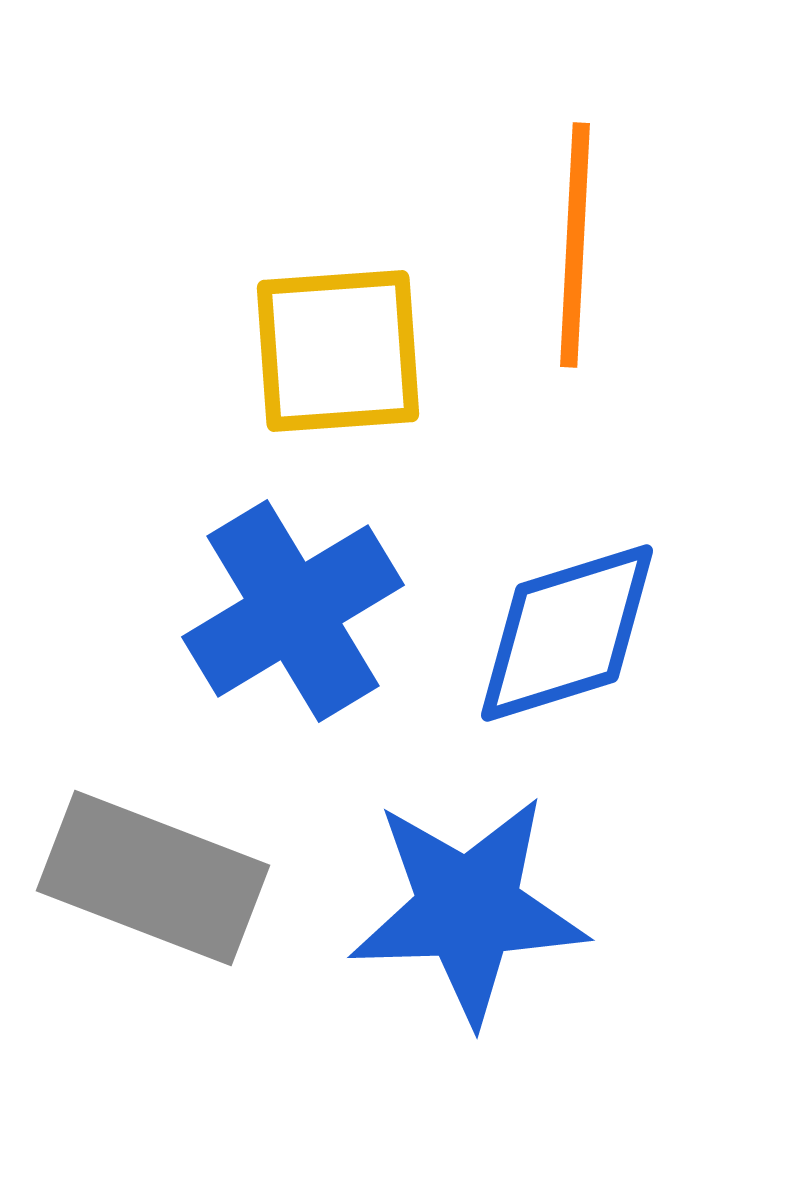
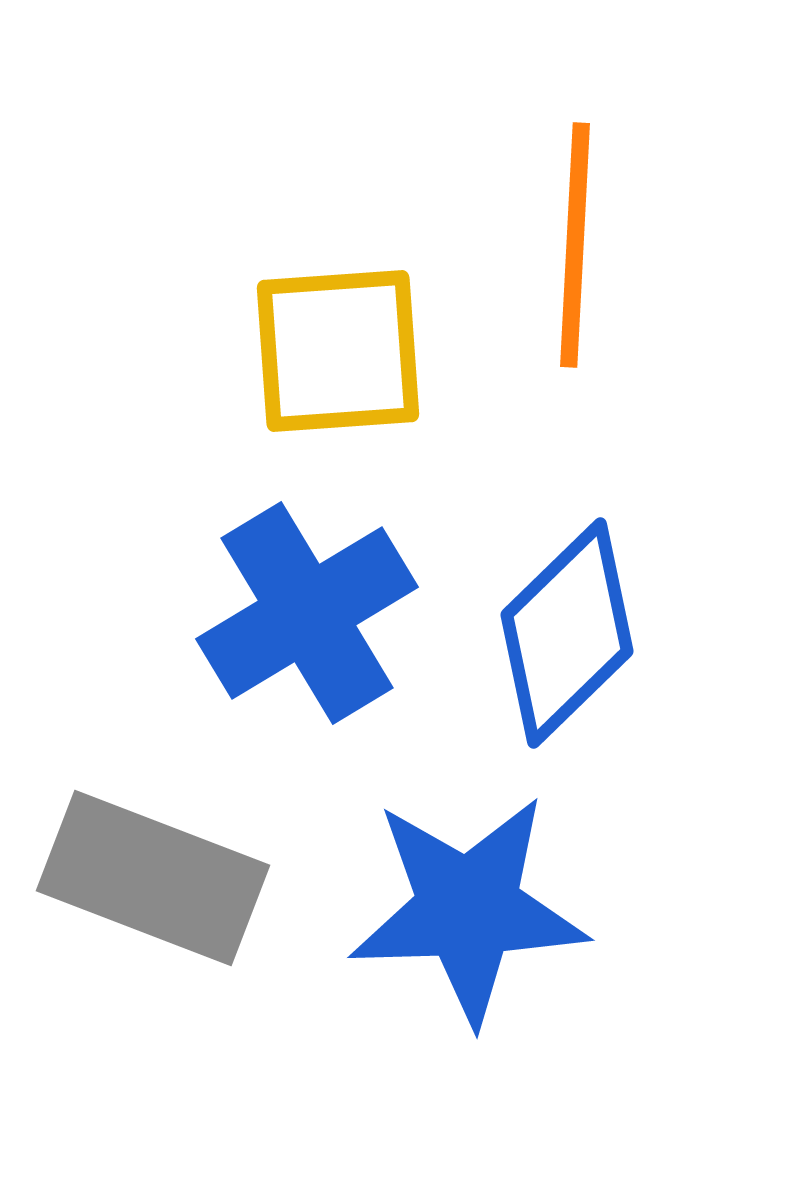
blue cross: moved 14 px right, 2 px down
blue diamond: rotated 27 degrees counterclockwise
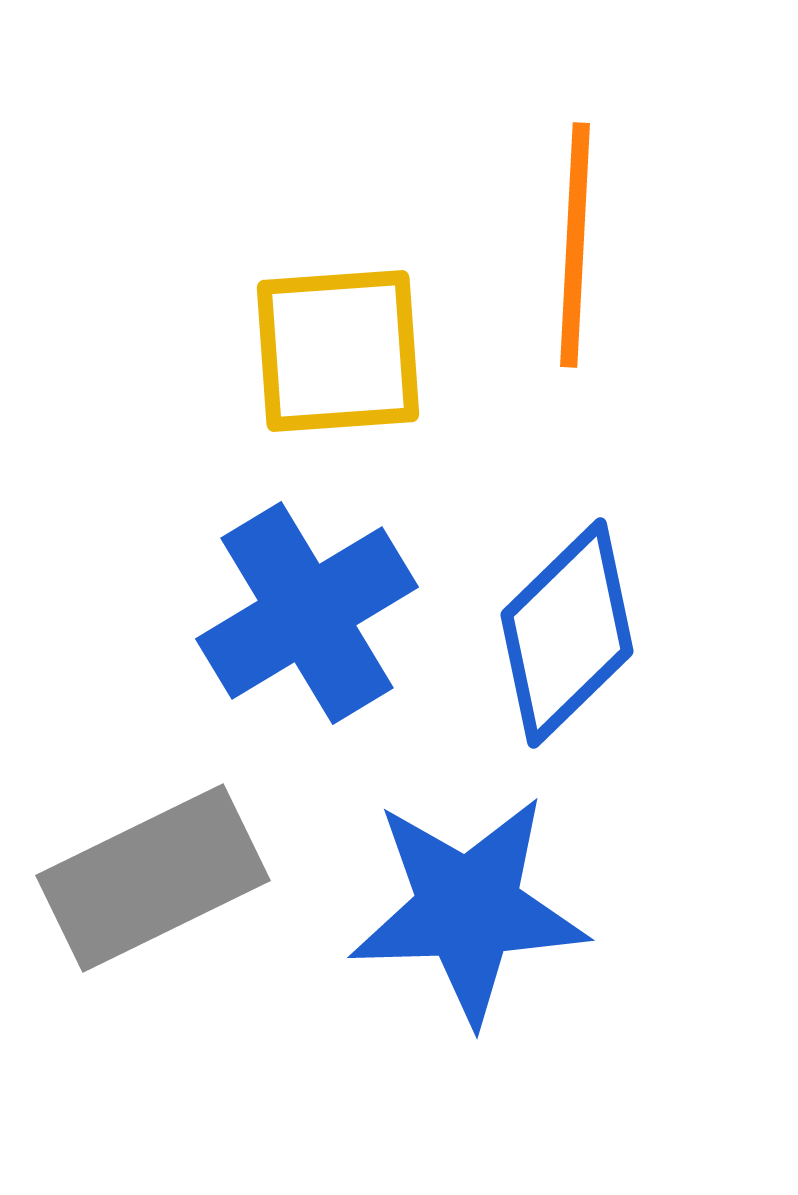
gray rectangle: rotated 47 degrees counterclockwise
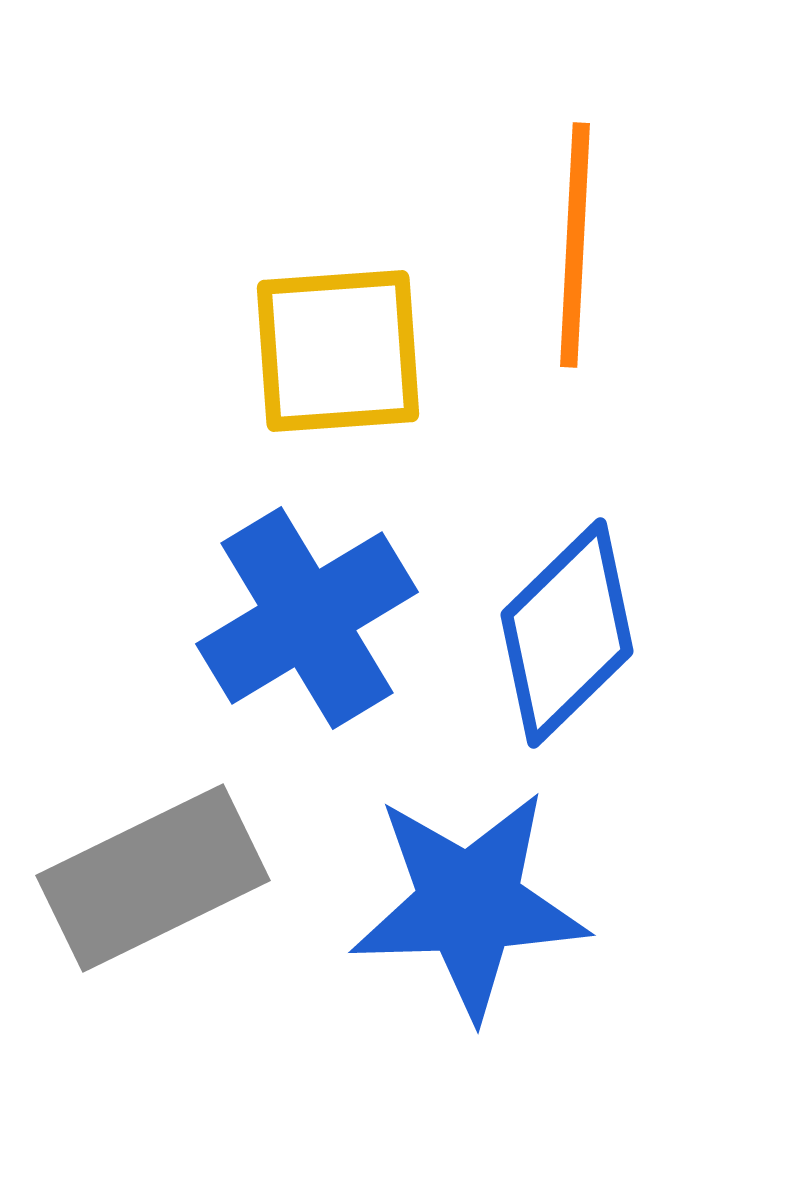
blue cross: moved 5 px down
blue star: moved 1 px right, 5 px up
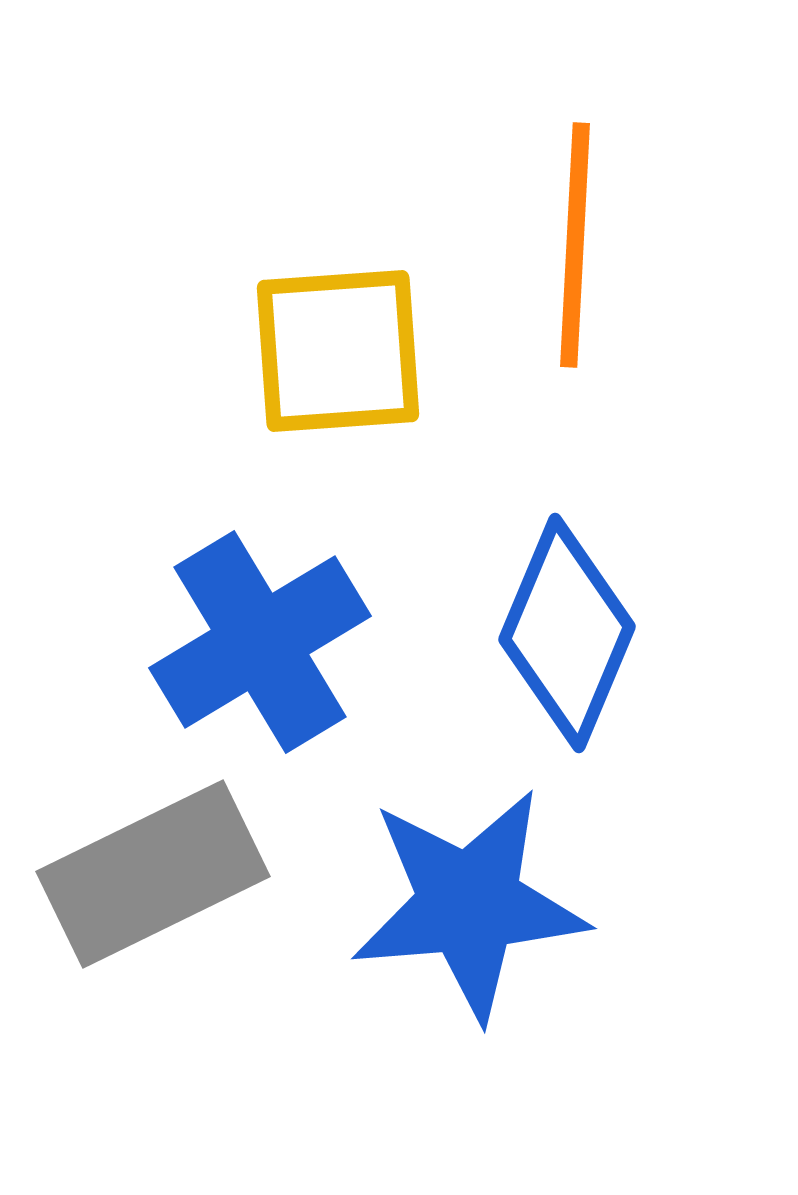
blue cross: moved 47 px left, 24 px down
blue diamond: rotated 23 degrees counterclockwise
gray rectangle: moved 4 px up
blue star: rotated 3 degrees counterclockwise
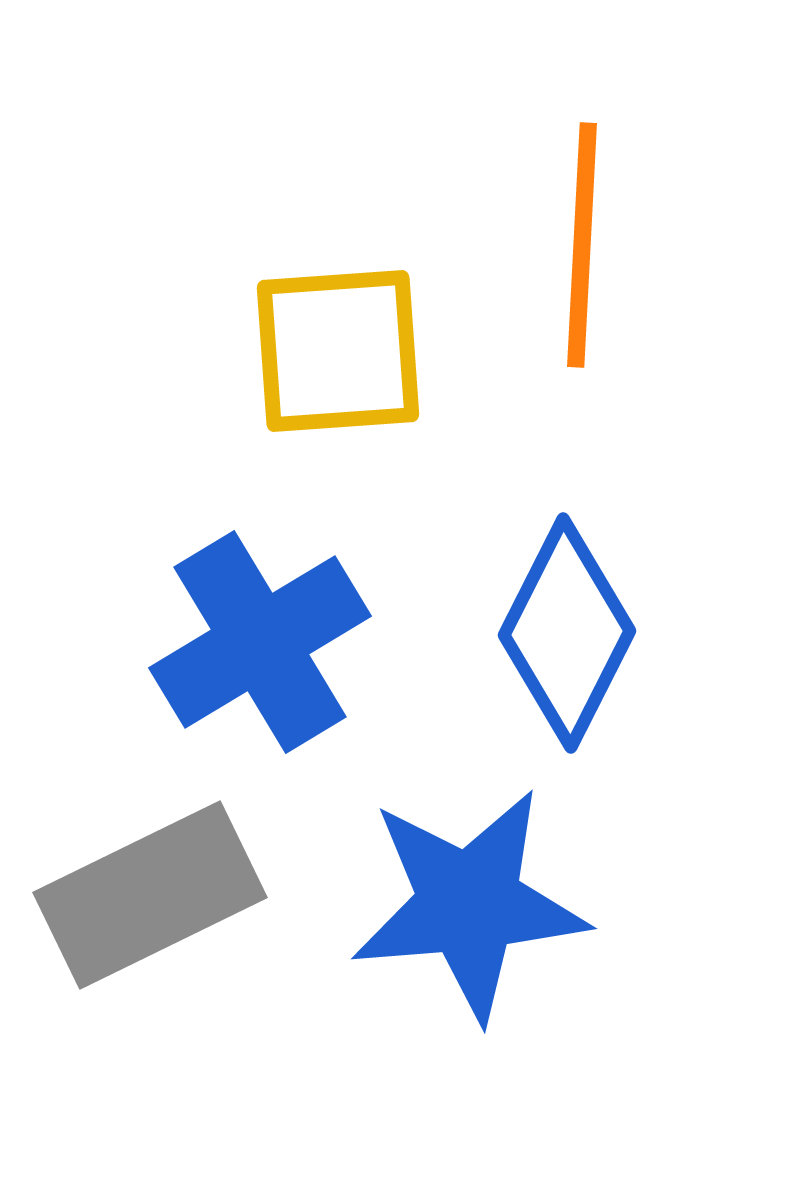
orange line: moved 7 px right
blue diamond: rotated 4 degrees clockwise
gray rectangle: moved 3 px left, 21 px down
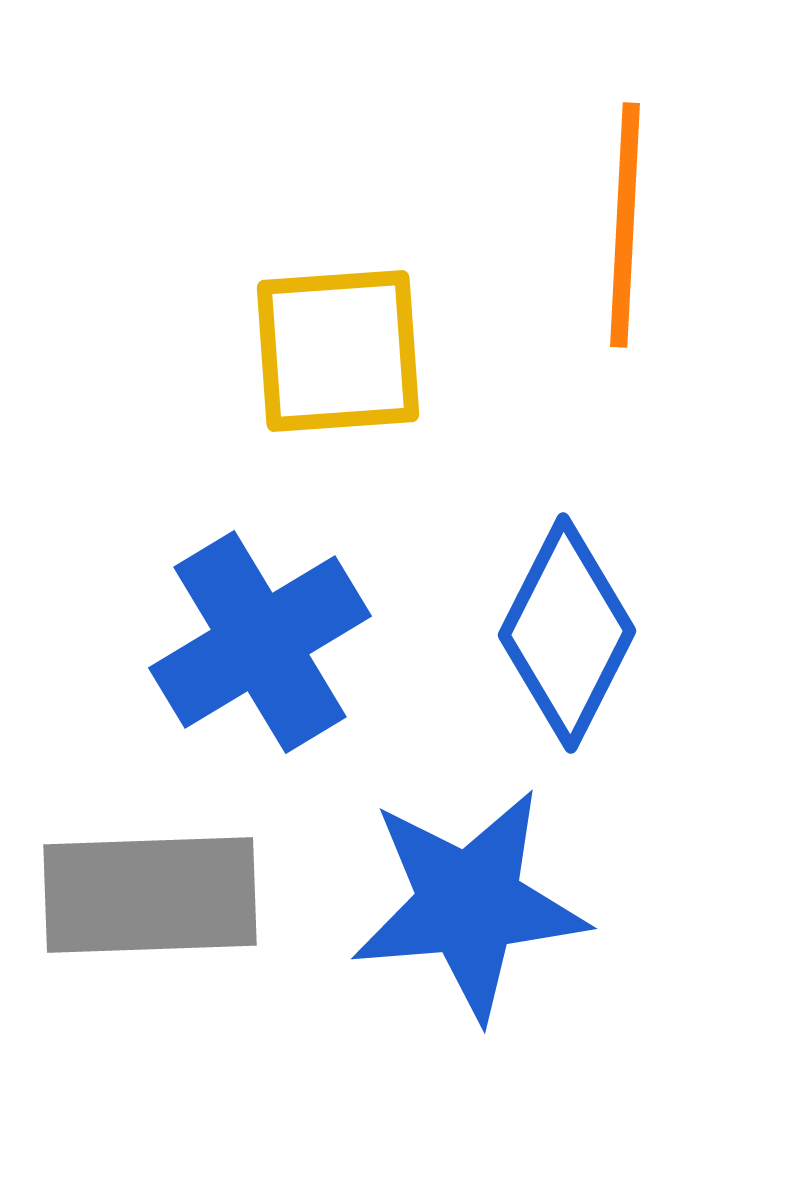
orange line: moved 43 px right, 20 px up
gray rectangle: rotated 24 degrees clockwise
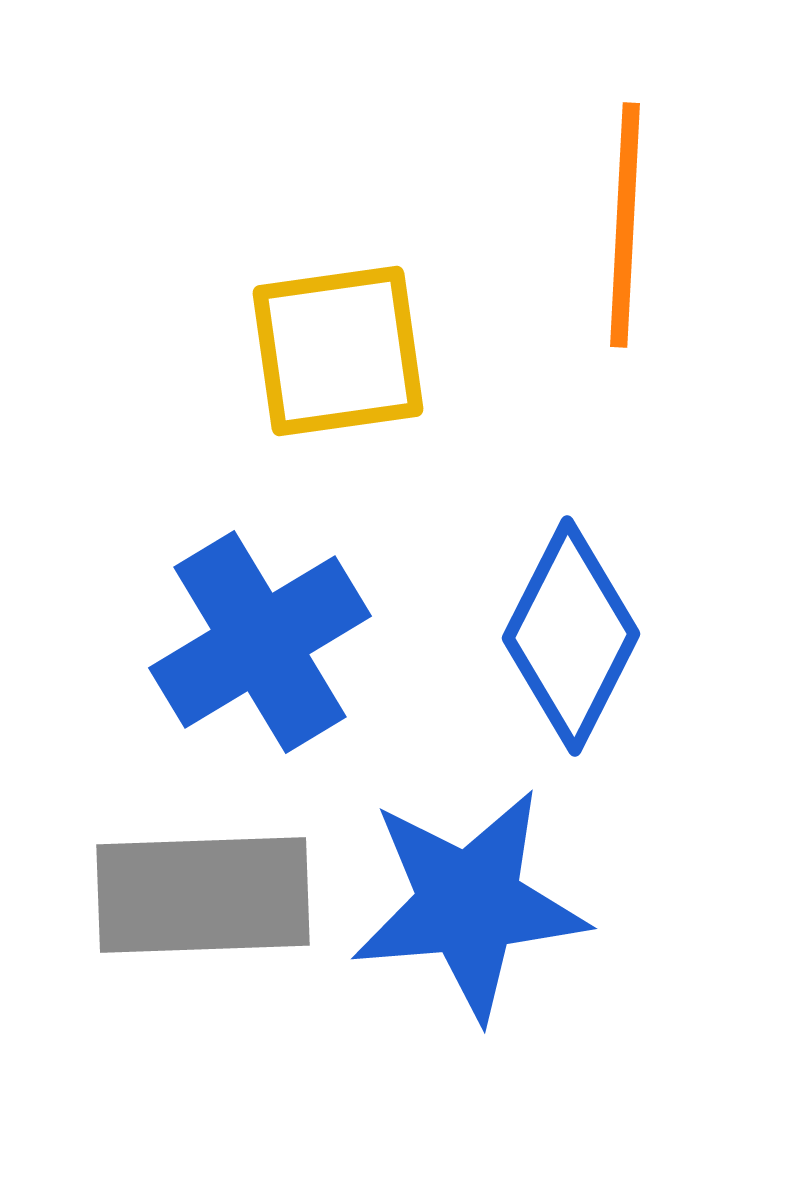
yellow square: rotated 4 degrees counterclockwise
blue diamond: moved 4 px right, 3 px down
gray rectangle: moved 53 px right
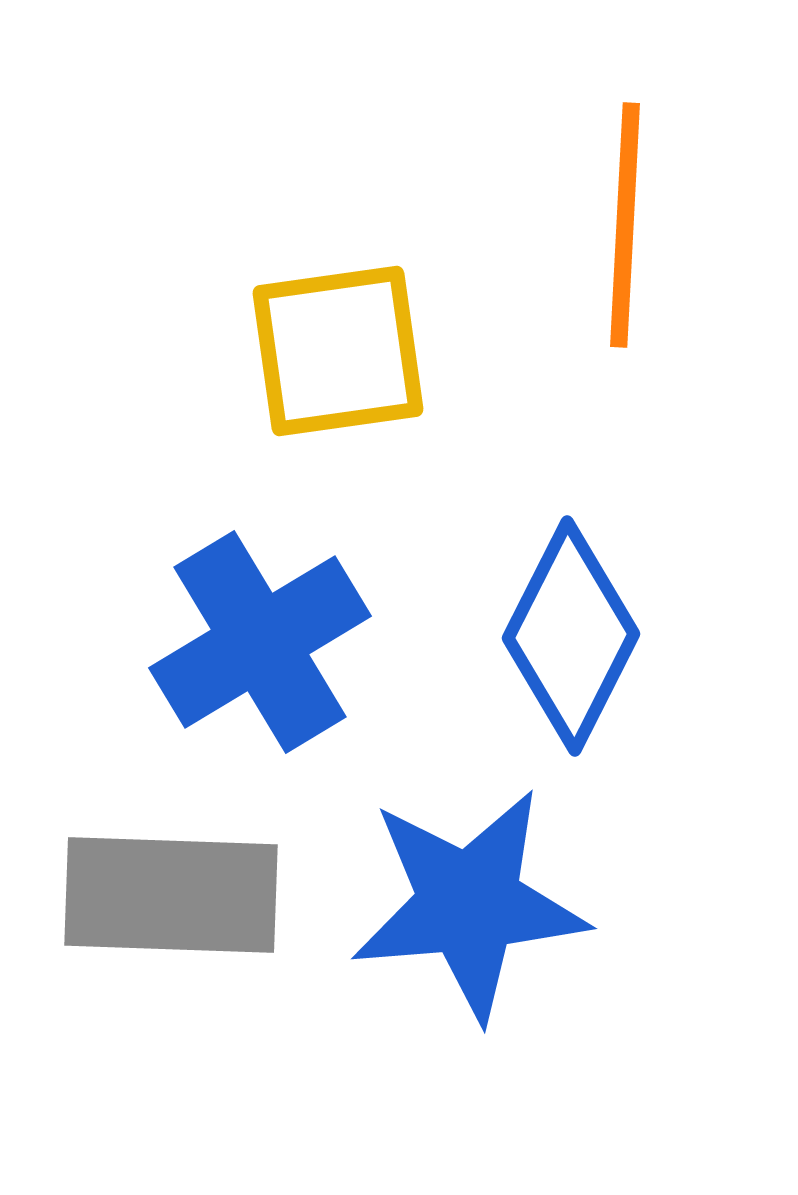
gray rectangle: moved 32 px left; rotated 4 degrees clockwise
